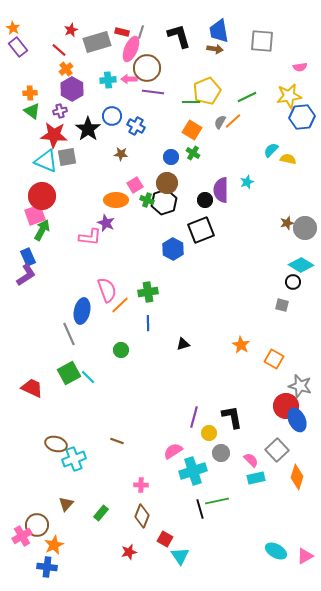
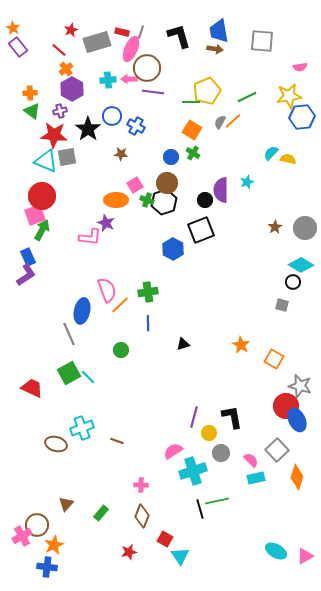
cyan semicircle at (271, 150): moved 3 px down
brown star at (287, 223): moved 12 px left, 4 px down; rotated 16 degrees counterclockwise
cyan cross at (74, 459): moved 8 px right, 31 px up
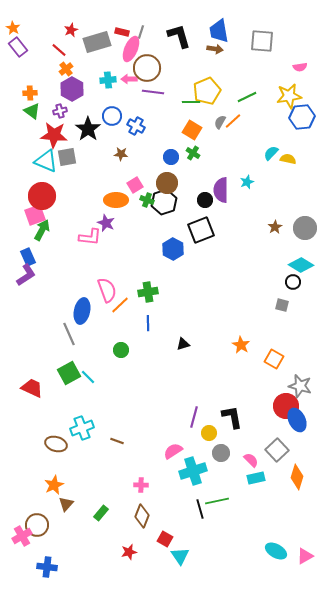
orange star at (54, 545): moved 60 px up
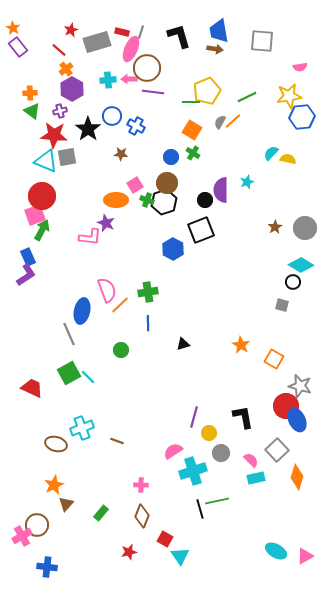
black L-shape at (232, 417): moved 11 px right
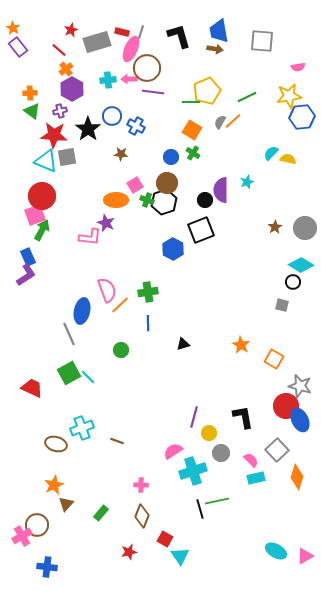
pink semicircle at (300, 67): moved 2 px left
blue ellipse at (297, 420): moved 3 px right
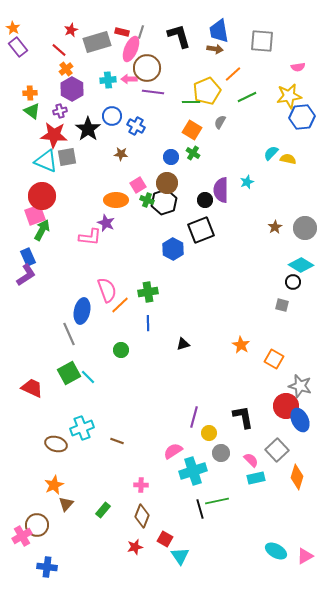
orange line at (233, 121): moved 47 px up
pink square at (135, 185): moved 3 px right
green rectangle at (101, 513): moved 2 px right, 3 px up
red star at (129, 552): moved 6 px right, 5 px up
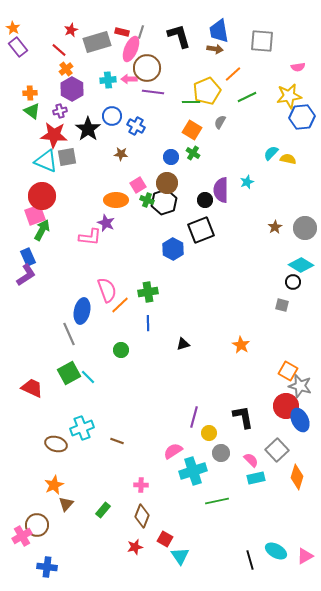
orange square at (274, 359): moved 14 px right, 12 px down
black line at (200, 509): moved 50 px right, 51 px down
